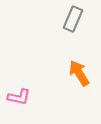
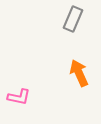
orange arrow: rotated 8 degrees clockwise
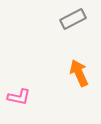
gray rectangle: rotated 40 degrees clockwise
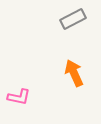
orange arrow: moved 5 px left
